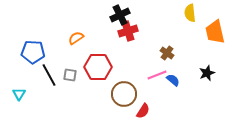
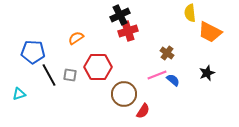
orange trapezoid: moved 5 px left; rotated 50 degrees counterclockwise
cyan triangle: rotated 40 degrees clockwise
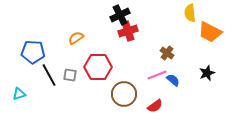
red semicircle: moved 12 px right, 5 px up; rotated 21 degrees clockwise
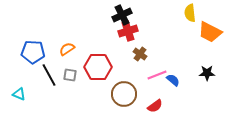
black cross: moved 2 px right
orange semicircle: moved 9 px left, 11 px down
brown cross: moved 27 px left, 1 px down
black star: rotated 21 degrees clockwise
cyan triangle: rotated 40 degrees clockwise
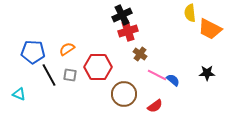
orange trapezoid: moved 3 px up
pink line: rotated 48 degrees clockwise
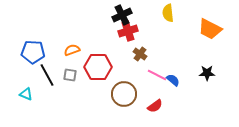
yellow semicircle: moved 22 px left
orange semicircle: moved 5 px right, 1 px down; rotated 14 degrees clockwise
black line: moved 2 px left
cyan triangle: moved 7 px right
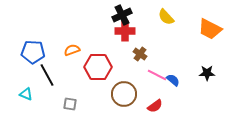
yellow semicircle: moved 2 px left, 4 px down; rotated 36 degrees counterclockwise
red cross: moved 3 px left; rotated 18 degrees clockwise
gray square: moved 29 px down
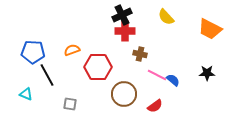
brown cross: rotated 24 degrees counterclockwise
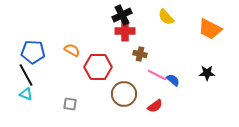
orange semicircle: rotated 49 degrees clockwise
black line: moved 21 px left
